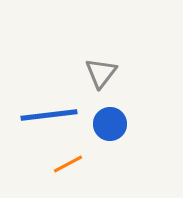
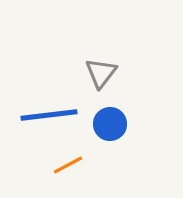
orange line: moved 1 px down
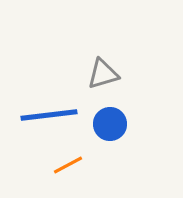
gray triangle: moved 2 px right, 1 px down; rotated 36 degrees clockwise
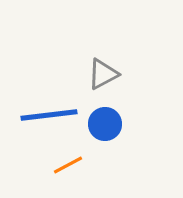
gray triangle: rotated 12 degrees counterclockwise
blue circle: moved 5 px left
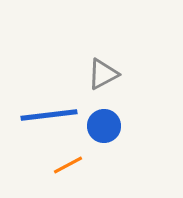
blue circle: moved 1 px left, 2 px down
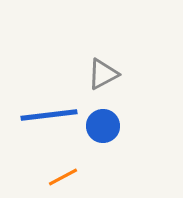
blue circle: moved 1 px left
orange line: moved 5 px left, 12 px down
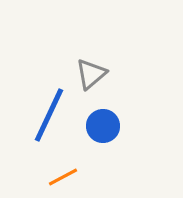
gray triangle: moved 12 px left; rotated 12 degrees counterclockwise
blue line: rotated 58 degrees counterclockwise
